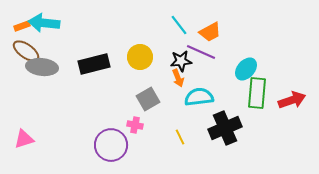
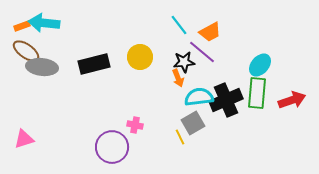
purple line: moved 1 px right; rotated 16 degrees clockwise
black star: moved 3 px right, 1 px down
cyan ellipse: moved 14 px right, 4 px up
gray square: moved 45 px right, 24 px down
black cross: moved 1 px right, 28 px up
purple circle: moved 1 px right, 2 px down
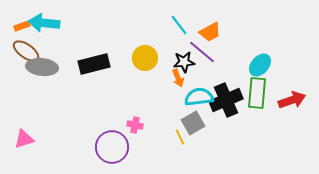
yellow circle: moved 5 px right, 1 px down
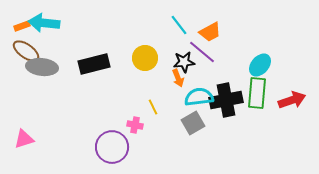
black cross: rotated 12 degrees clockwise
yellow line: moved 27 px left, 30 px up
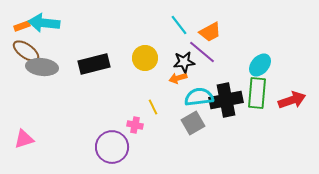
orange arrow: rotated 96 degrees clockwise
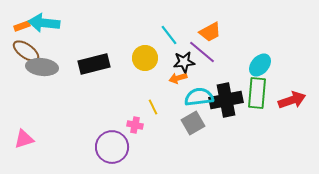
cyan line: moved 10 px left, 10 px down
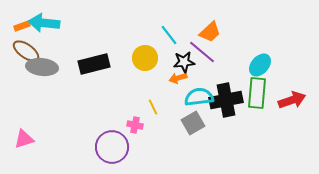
orange trapezoid: rotated 15 degrees counterclockwise
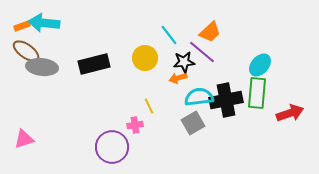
red arrow: moved 2 px left, 13 px down
yellow line: moved 4 px left, 1 px up
pink cross: rotated 21 degrees counterclockwise
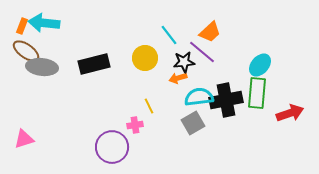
orange rectangle: rotated 49 degrees counterclockwise
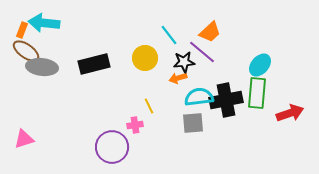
orange rectangle: moved 4 px down
gray square: rotated 25 degrees clockwise
